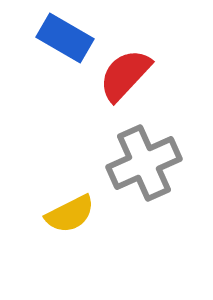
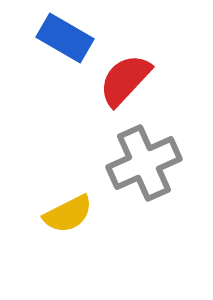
red semicircle: moved 5 px down
yellow semicircle: moved 2 px left
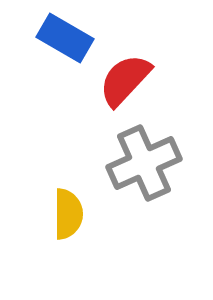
yellow semicircle: rotated 63 degrees counterclockwise
